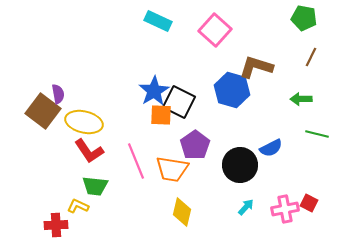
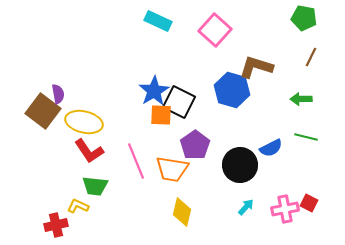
green line: moved 11 px left, 3 px down
red cross: rotated 10 degrees counterclockwise
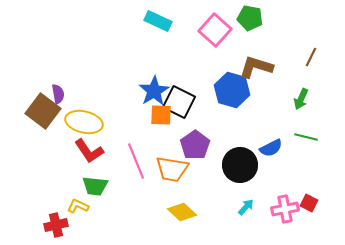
green pentagon: moved 54 px left
green arrow: rotated 65 degrees counterclockwise
yellow diamond: rotated 60 degrees counterclockwise
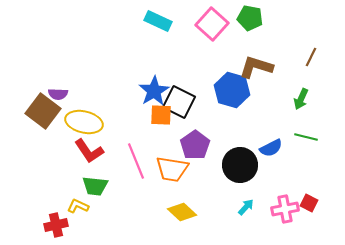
pink square: moved 3 px left, 6 px up
purple semicircle: rotated 102 degrees clockwise
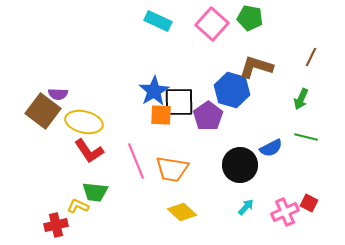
black square: rotated 28 degrees counterclockwise
purple pentagon: moved 13 px right, 29 px up
green trapezoid: moved 6 px down
pink cross: moved 3 px down; rotated 12 degrees counterclockwise
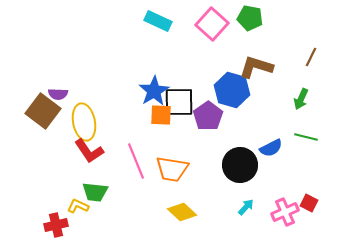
yellow ellipse: rotated 66 degrees clockwise
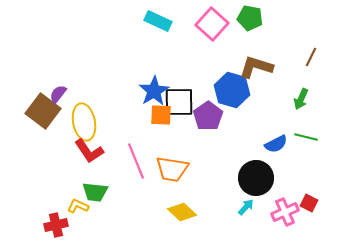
purple semicircle: rotated 126 degrees clockwise
blue semicircle: moved 5 px right, 4 px up
black circle: moved 16 px right, 13 px down
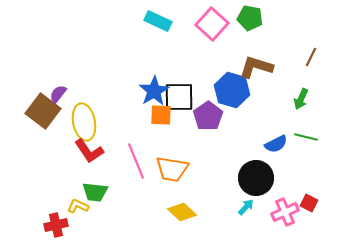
black square: moved 5 px up
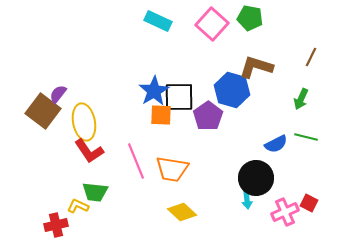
cyan arrow: moved 1 px right, 7 px up; rotated 132 degrees clockwise
